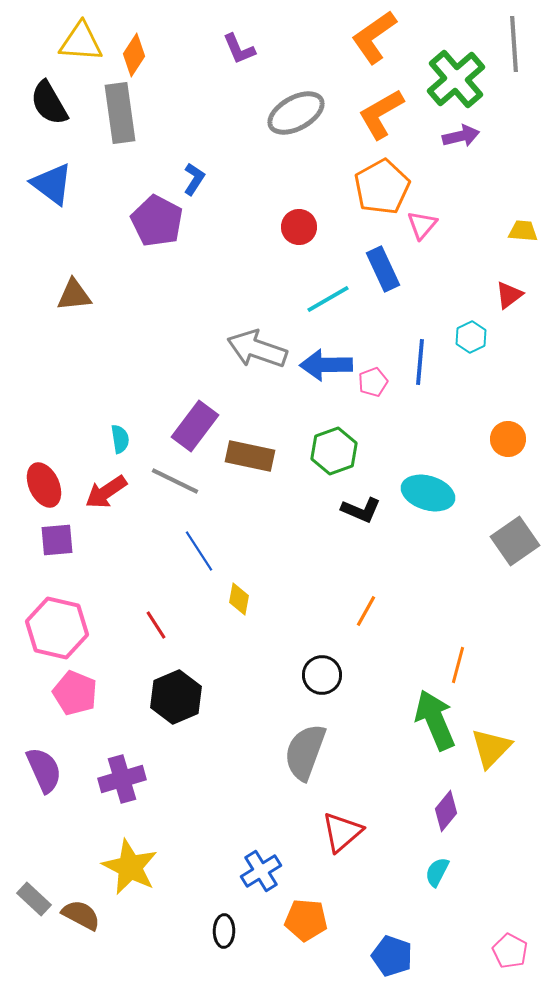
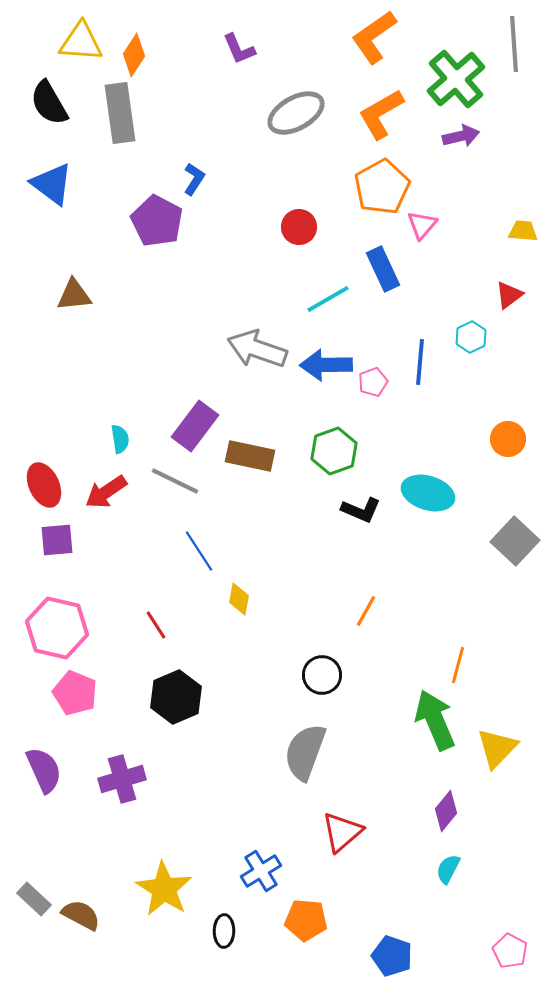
gray square at (515, 541): rotated 12 degrees counterclockwise
yellow triangle at (491, 748): moved 6 px right
yellow star at (130, 867): moved 34 px right, 22 px down; rotated 6 degrees clockwise
cyan semicircle at (437, 872): moved 11 px right, 3 px up
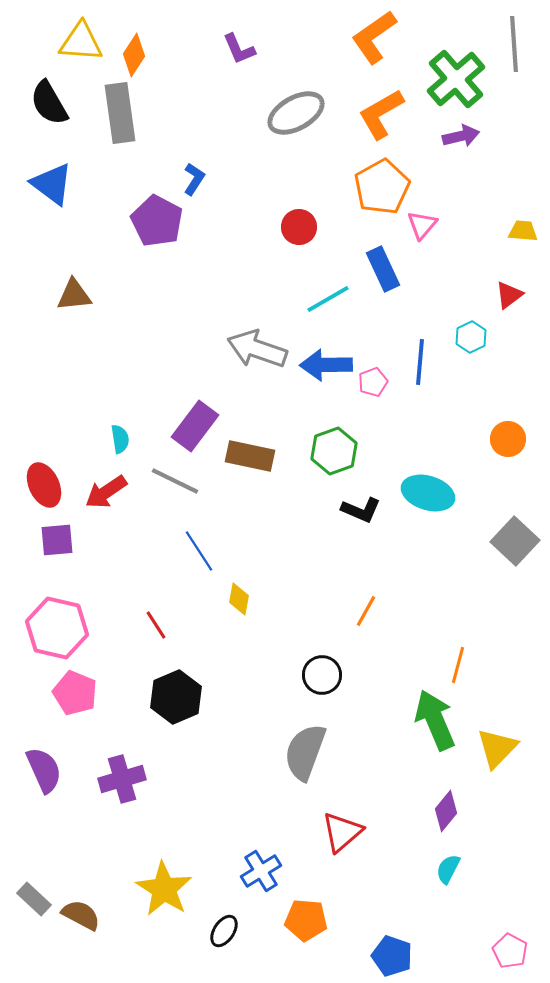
black ellipse at (224, 931): rotated 32 degrees clockwise
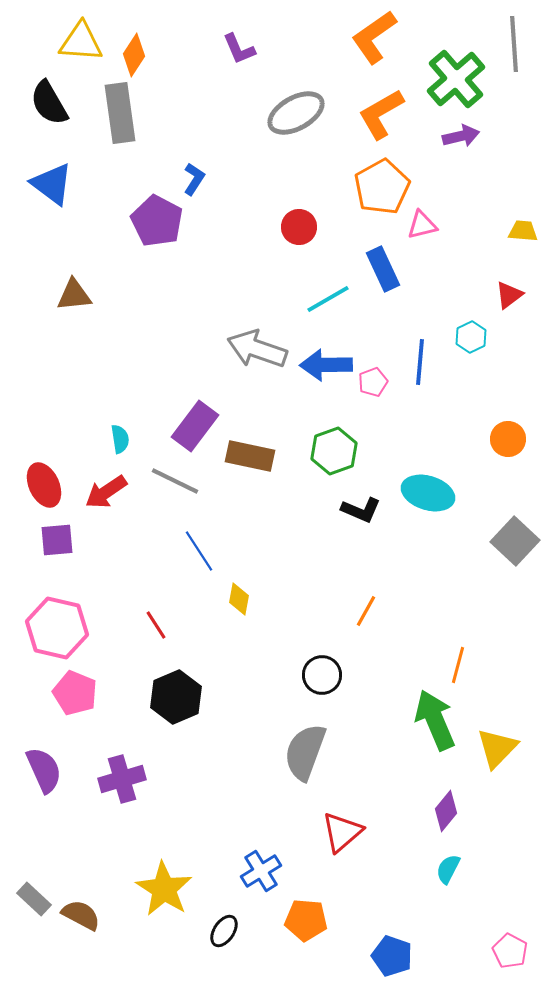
pink triangle at (422, 225): rotated 36 degrees clockwise
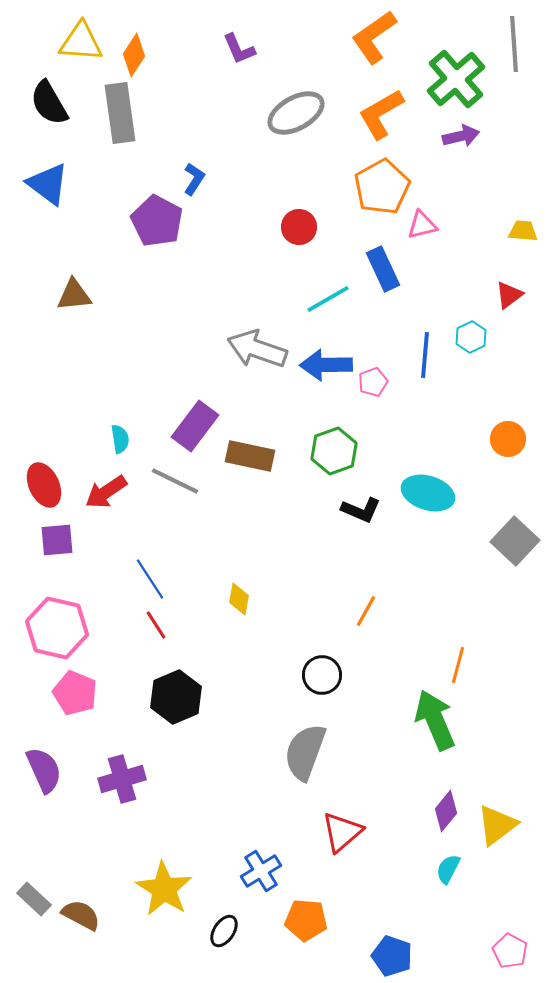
blue triangle at (52, 184): moved 4 px left
blue line at (420, 362): moved 5 px right, 7 px up
blue line at (199, 551): moved 49 px left, 28 px down
yellow triangle at (497, 748): moved 77 px down; rotated 9 degrees clockwise
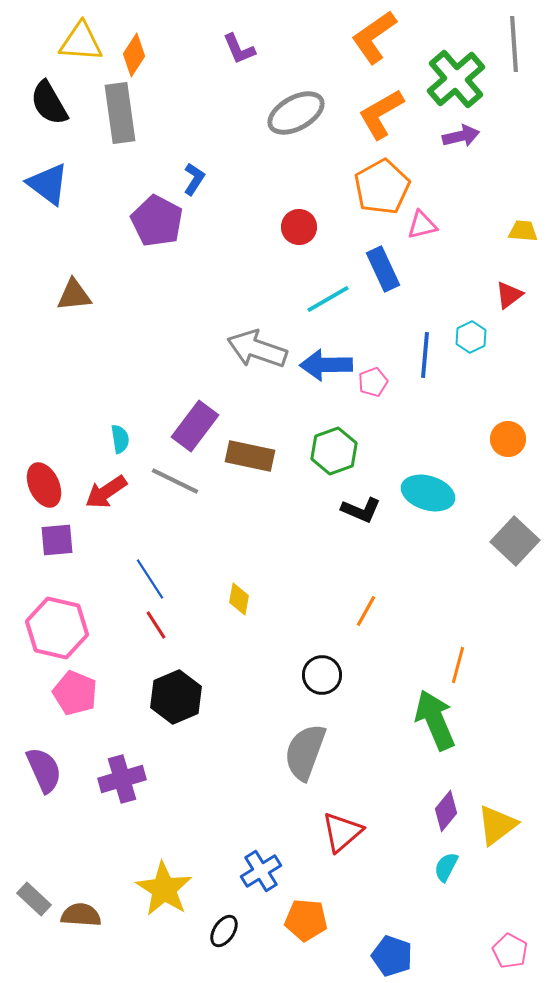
cyan semicircle at (448, 869): moved 2 px left, 2 px up
brown semicircle at (81, 915): rotated 24 degrees counterclockwise
